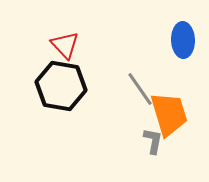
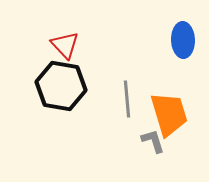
gray line: moved 13 px left, 10 px down; rotated 30 degrees clockwise
gray L-shape: rotated 28 degrees counterclockwise
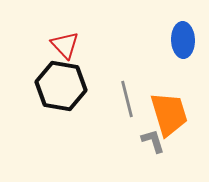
gray line: rotated 9 degrees counterclockwise
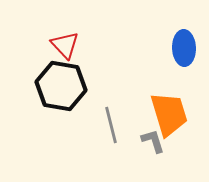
blue ellipse: moved 1 px right, 8 px down
gray line: moved 16 px left, 26 px down
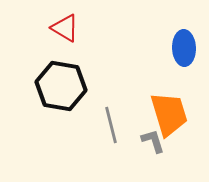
red triangle: moved 17 px up; rotated 16 degrees counterclockwise
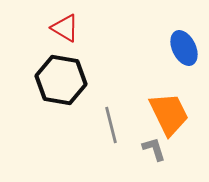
blue ellipse: rotated 24 degrees counterclockwise
black hexagon: moved 6 px up
orange trapezoid: rotated 9 degrees counterclockwise
gray L-shape: moved 1 px right, 8 px down
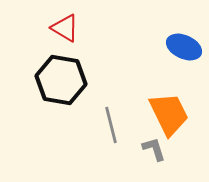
blue ellipse: moved 1 px up; rotated 40 degrees counterclockwise
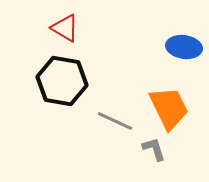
blue ellipse: rotated 16 degrees counterclockwise
black hexagon: moved 1 px right, 1 px down
orange trapezoid: moved 6 px up
gray line: moved 4 px right, 4 px up; rotated 51 degrees counterclockwise
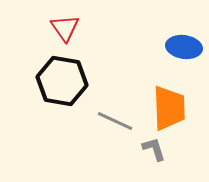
red triangle: rotated 24 degrees clockwise
orange trapezoid: rotated 24 degrees clockwise
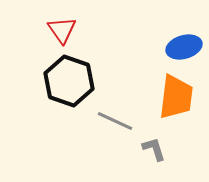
red triangle: moved 3 px left, 2 px down
blue ellipse: rotated 24 degrees counterclockwise
black hexagon: moved 7 px right; rotated 9 degrees clockwise
orange trapezoid: moved 7 px right, 11 px up; rotated 9 degrees clockwise
